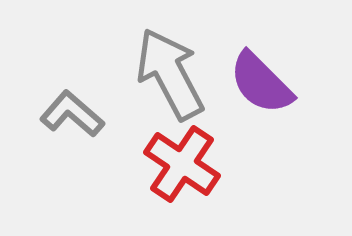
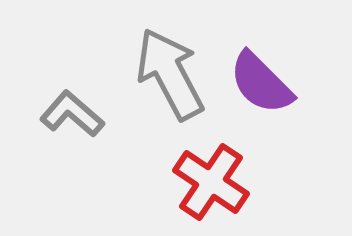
red cross: moved 29 px right, 18 px down
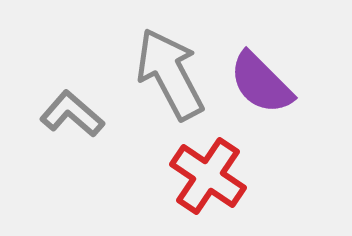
red cross: moved 3 px left, 6 px up
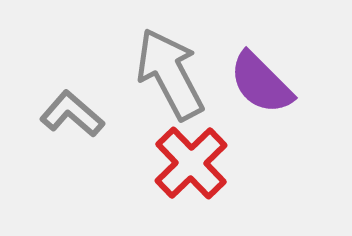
red cross: moved 17 px left, 13 px up; rotated 12 degrees clockwise
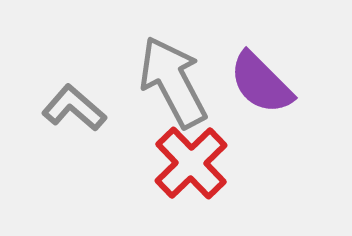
gray arrow: moved 3 px right, 8 px down
gray L-shape: moved 2 px right, 6 px up
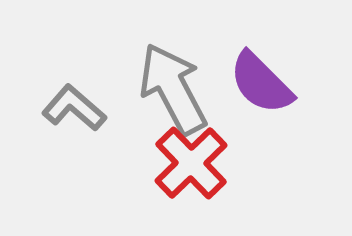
gray arrow: moved 7 px down
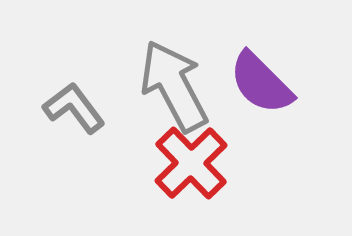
gray arrow: moved 1 px right, 3 px up
gray L-shape: rotated 12 degrees clockwise
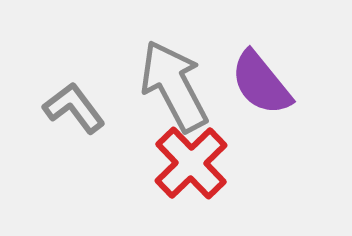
purple semicircle: rotated 6 degrees clockwise
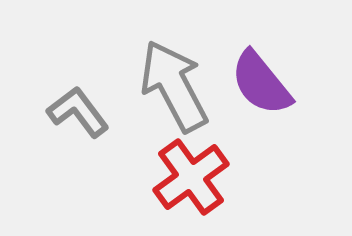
gray L-shape: moved 4 px right, 4 px down
red cross: moved 14 px down; rotated 8 degrees clockwise
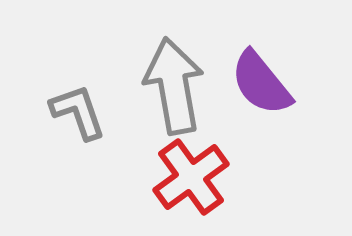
gray arrow: rotated 18 degrees clockwise
gray L-shape: rotated 18 degrees clockwise
